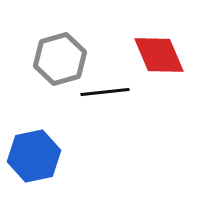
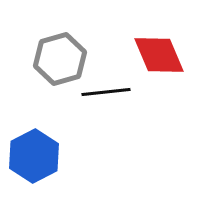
black line: moved 1 px right
blue hexagon: rotated 15 degrees counterclockwise
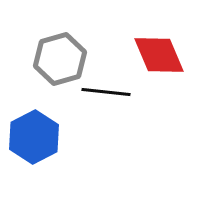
black line: rotated 12 degrees clockwise
blue hexagon: moved 19 px up
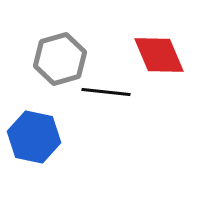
blue hexagon: rotated 21 degrees counterclockwise
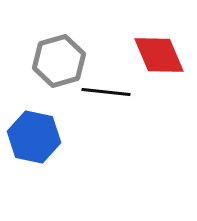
gray hexagon: moved 1 px left, 2 px down
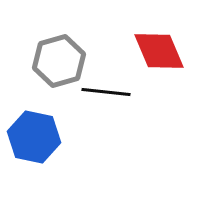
red diamond: moved 4 px up
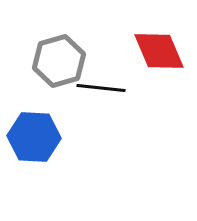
black line: moved 5 px left, 4 px up
blue hexagon: rotated 9 degrees counterclockwise
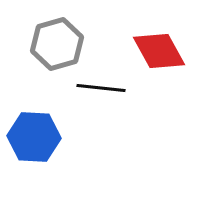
red diamond: rotated 6 degrees counterclockwise
gray hexagon: moved 2 px left, 17 px up
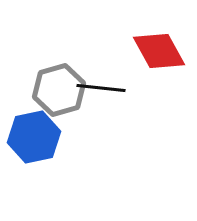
gray hexagon: moved 2 px right, 46 px down
blue hexagon: rotated 15 degrees counterclockwise
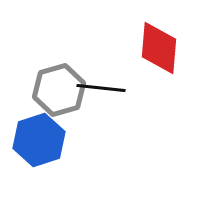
red diamond: moved 3 px up; rotated 34 degrees clockwise
blue hexagon: moved 5 px right, 3 px down; rotated 6 degrees counterclockwise
